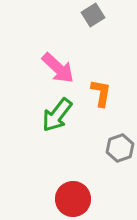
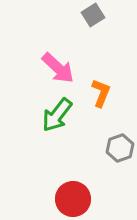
orange L-shape: rotated 12 degrees clockwise
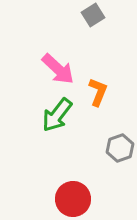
pink arrow: moved 1 px down
orange L-shape: moved 3 px left, 1 px up
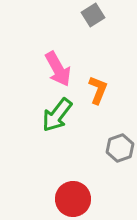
pink arrow: rotated 18 degrees clockwise
orange L-shape: moved 2 px up
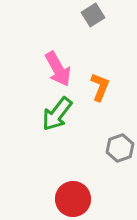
orange L-shape: moved 2 px right, 3 px up
green arrow: moved 1 px up
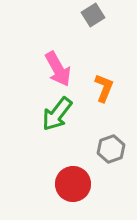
orange L-shape: moved 4 px right, 1 px down
gray hexagon: moved 9 px left, 1 px down
red circle: moved 15 px up
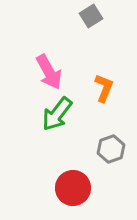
gray square: moved 2 px left, 1 px down
pink arrow: moved 9 px left, 3 px down
red circle: moved 4 px down
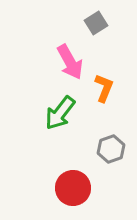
gray square: moved 5 px right, 7 px down
pink arrow: moved 21 px right, 10 px up
green arrow: moved 3 px right, 1 px up
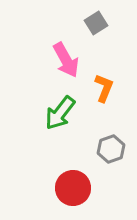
pink arrow: moved 4 px left, 2 px up
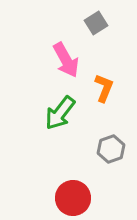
red circle: moved 10 px down
